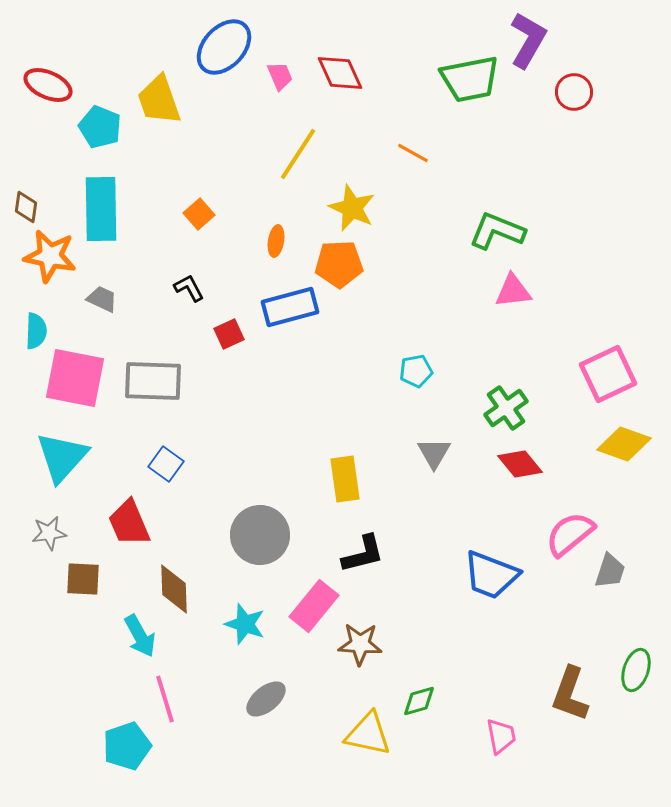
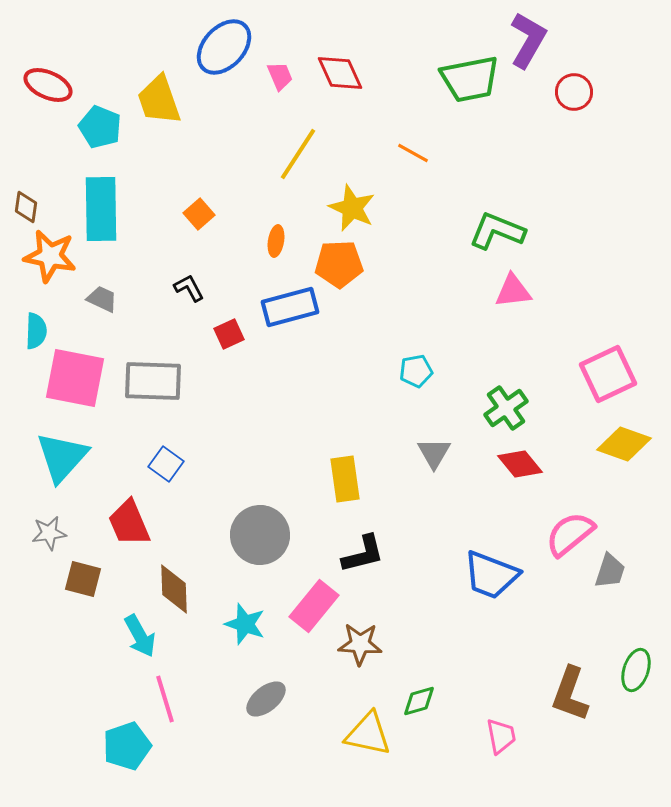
brown square at (83, 579): rotated 12 degrees clockwise
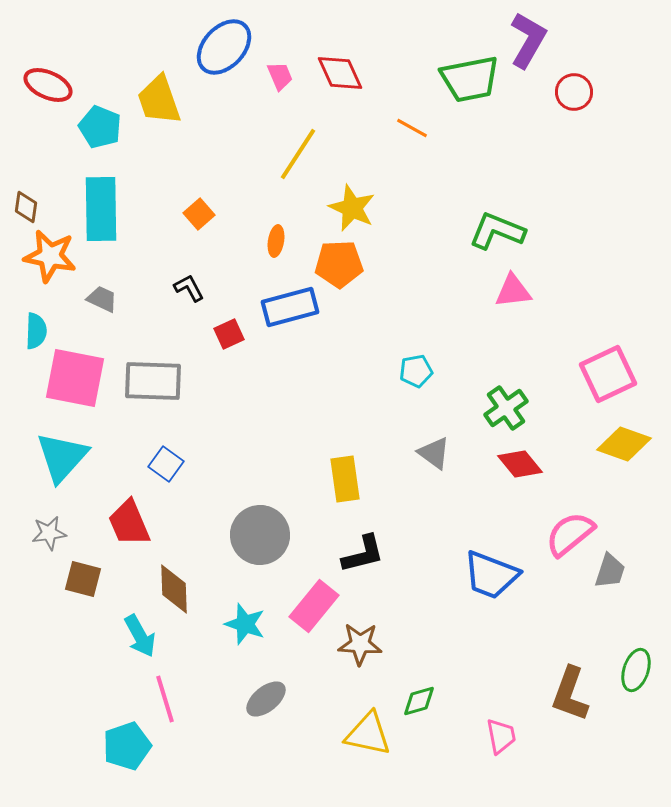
orange line at (413, 153): moved 1 px left, 25 px up
gray triangle at (434, 453): rotated 24 degrees counterclockwise
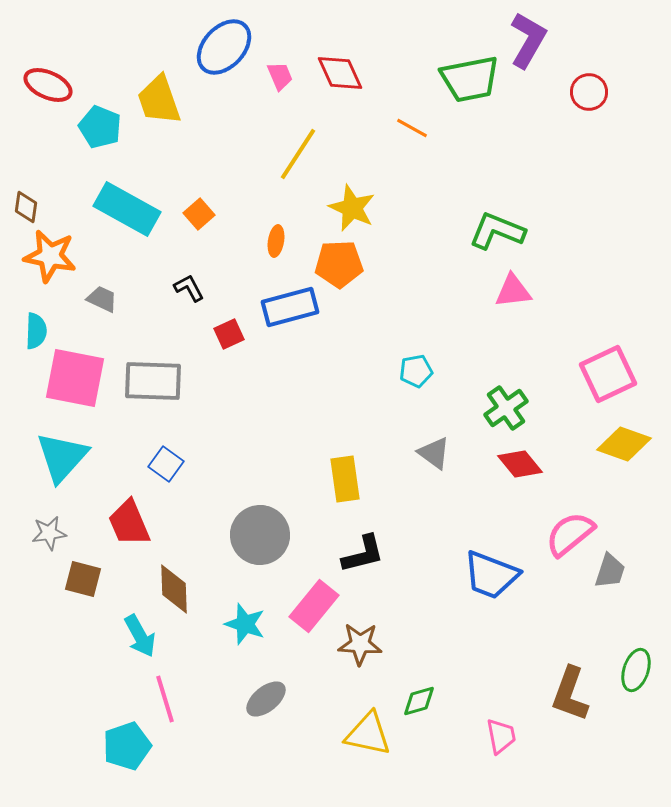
red circle at (574, 92): moved 15 px right
cyan rectangle at (101, 209): moved 26 px right; rotated 60 degrees counterclockwise
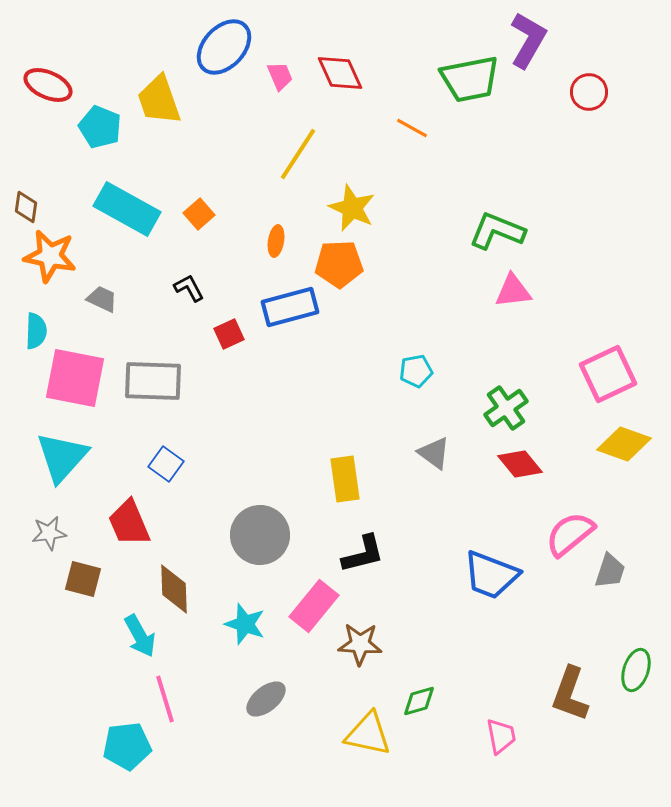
cyan pentagon at (127, 746): rotated 12 degrees clockwise
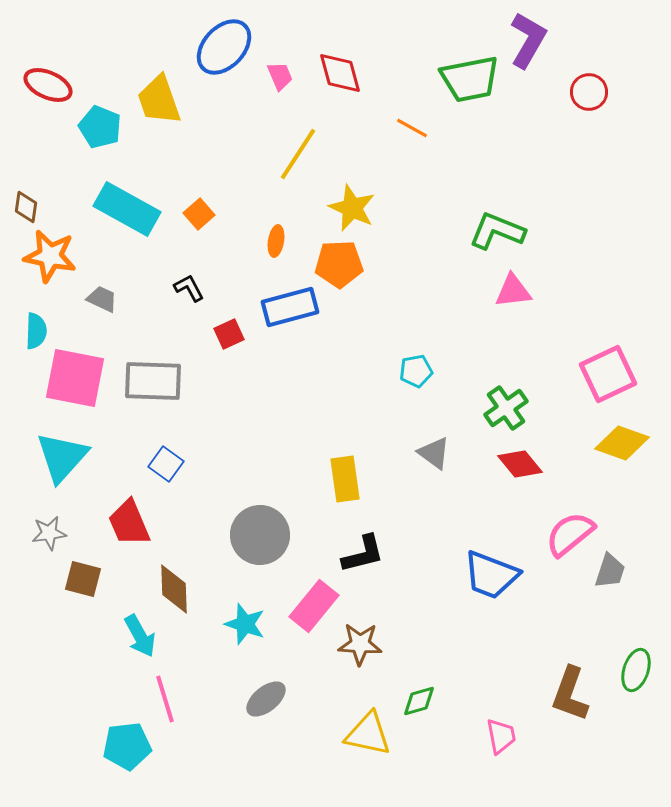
red diamond at (340, 73): rotated 9 degrees clockwise
yellow diamond at (624, 444): moved 2 px left, 1 px up
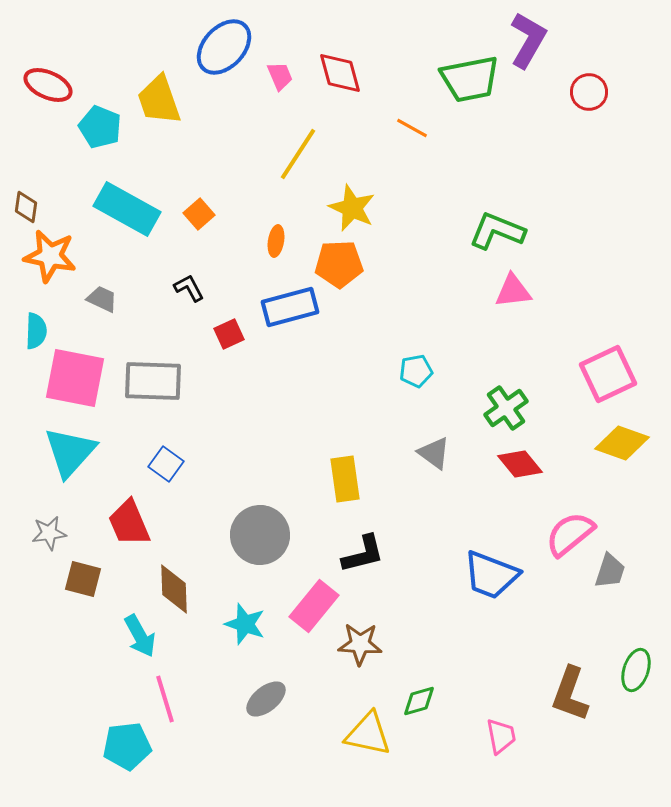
cyan triangle at (62, 457): moved 8 px right, 5 px up
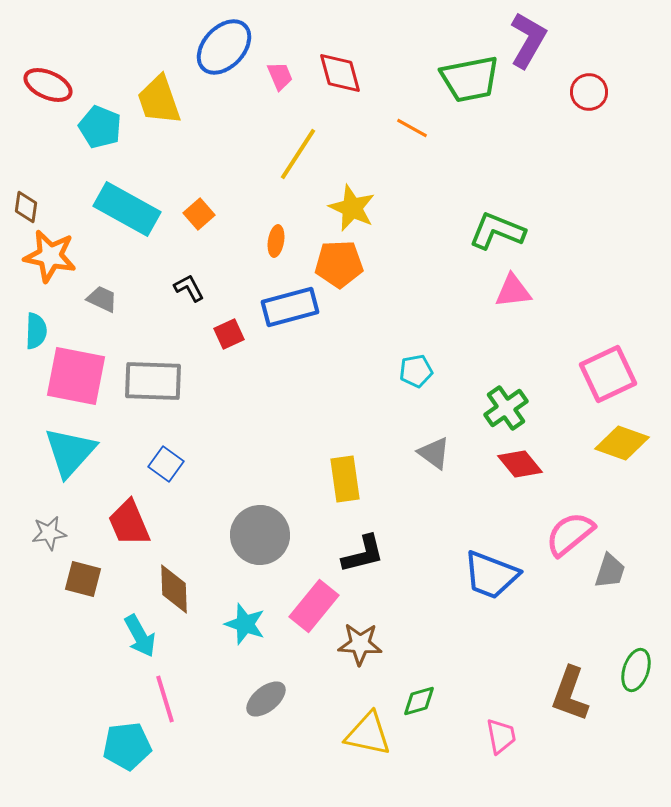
pink square at (75, 378): moved 1 px right, 2 px up
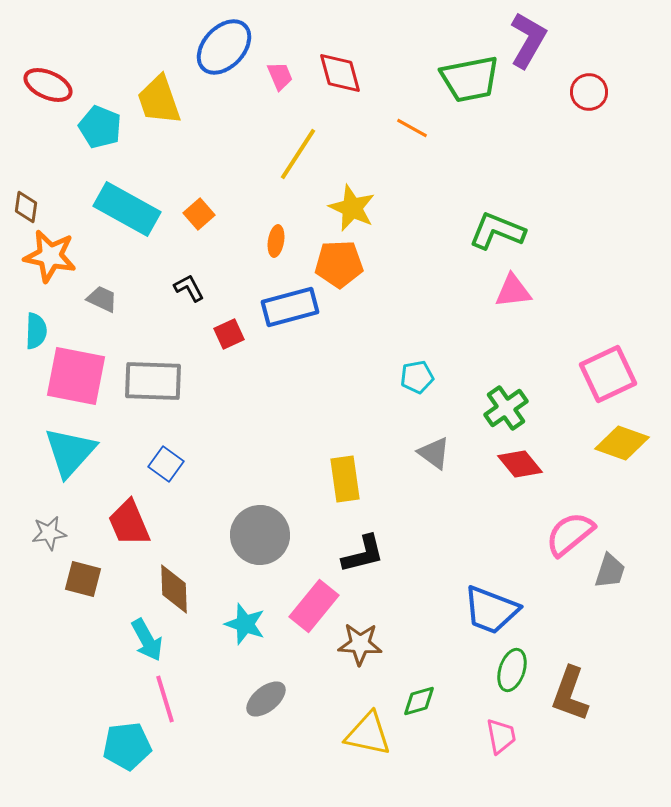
cyan pentagon at (416, 371): moved 1 px right, 6 px down
blue trapezoid at (491, 575): moved 35 px down
cyan arrow at (140, 636): moved 7 px right, 4 px down
green ellipse at (636, 670): moved 124 px left
